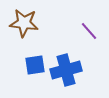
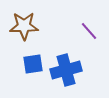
brown star: moved 3 px down; rotated 8 degrees counterclockwise
blue square: moved 2 px left, 1 px up
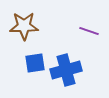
purple line: rotated 30 degrees counterclockwise
blue square: moved 2 px right, 1 px up
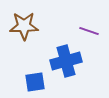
blue square: moved 19 px down
blue cross: moved 9 px up
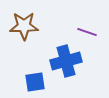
purple line: moved 2 px left, 1 px down
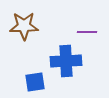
purple line: rotated 18 degrees counterclockwise
blue cross: rotated 12 degrees clockwise
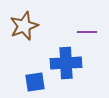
brown star: rotated 20 degrees counterclockwise
blue cross: moved 2 px down
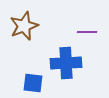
blue square: moved 2 px left, 1 px down; rotated 15 degrees clockwise
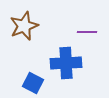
blue square: rotated 20 degrees clockwise
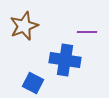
blue cross: moved 1 px left, 3 px up; rotated 12 degrees clockwise
